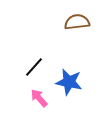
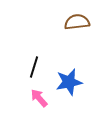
black line: rotated 25 degrees counterclockwise
blue star: rotated 24 degrees counterclockwise
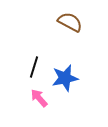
brown semicircle: moved 7 px left; rotated 35 degrees clockwise
blue star: moved 4 px left, 4 px up
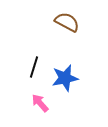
brown semicircle: moved 3 px left
pink arrow: moved 1 px right, 5 px down
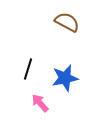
black line: moved 6 px left, 2 px down
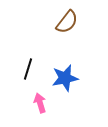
brown semicircle: rotated 100 degrees clockwise
pink arrow: rotated 24 degrees clockwise
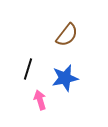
brown semicircle: moved 13 px down
pink arrow: moved 3 px up
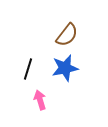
blue star: moved 10 px up
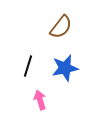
brown semicircle: moved 6 px left, 8 px up
black line: moved 3 px up
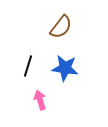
blue star: rotated 20 degrees clockwise
